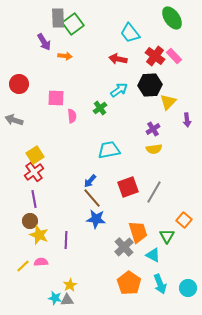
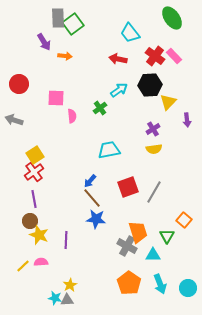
gray cross at (124, 247): moved 3 px right, 1 px up; rotated 18 degrees counterclockwise
cyan triangle at (153, 255): rotated 28 degrees counterclockwise
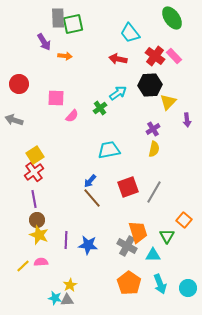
green square at (73, 24): rotated 25 degrees clockwise
cyan arrow at (119, 90): moved 1 px left, 3 px down
pink semicircle at (72, 116): rotated 48 degrees clockwise
yellow semicircle at (154, 149): rotated 70 degrees counterclockwise
blue star at (96, 219): moved 8 px left, 26 px down
brown circle at (30, 221): moved 7 px right, 1 px up
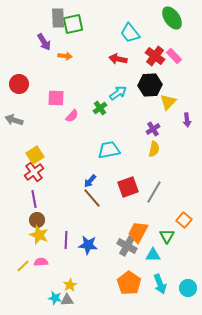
orange trapezoid at (138, 232): rotated 135 degrees counterclockwise
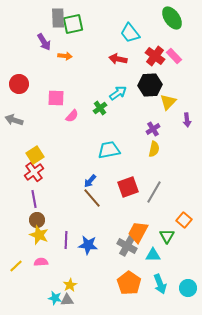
yellow line at (23, 266): moved 7 px left
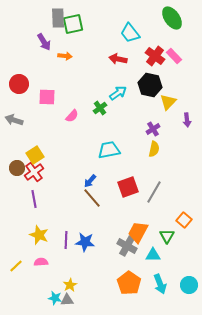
black hexagon at (150, 85): rotated 15 degrees clockwise
pink square at (56, 98): moved 9 px left, 1 px up
brown circle at (37, 220): moved 20 px left, 52 px up
blue star at (88, 245): moved 3 px left, 3 px up
cyan circle at (188, 288): moved 1 px right, 3 px up
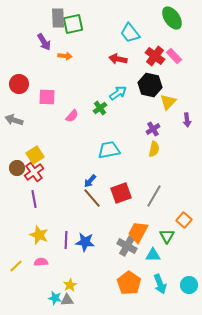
red square at (128, 187): moved 7 px left, 6 px down
gray line at (154, 192): moved 4 px down
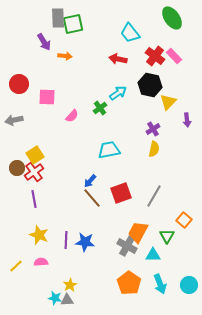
gray arrow at (14, 120): rotated 30 degrees counterclockwise
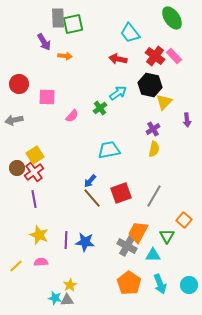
yellow triangle at (168, 102): moved 4 px left
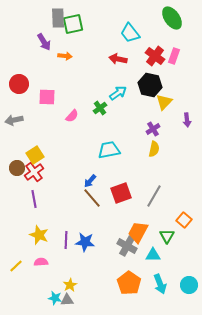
pink rectangle at (174, 56): rotated 63 degrees clockwise
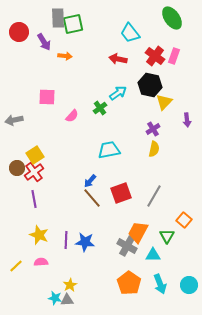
red circle at (19, 84): moved 52 px up
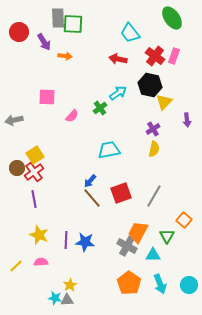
green square at (73, 24): rotated 15 degrees clockwise
